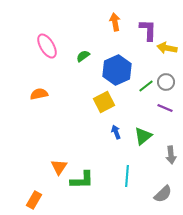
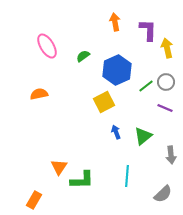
yellow arrow: rotated 66 degrees clockwise
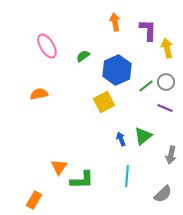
blue arrow: moved 5 px right, 7 px down
gray arrow: rotated 18 degrees clockwise
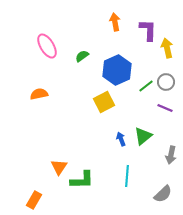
green semicircle: moved 1 px left
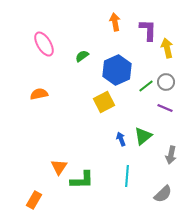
pink ellipse: moved 3 px left, 2 px up
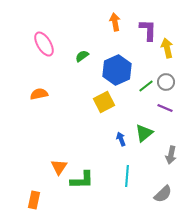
green triangle: moved 1 px right, 3 px up
orange rectangle: rotated 18 degrees counterclockwise
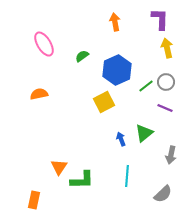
purple L-shape: moved 12 px right, 11 px up
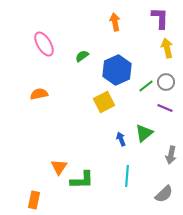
purple L-shape: moved 1 px up
gray semicircle: moved 1 px right
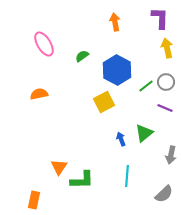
blue hexagon: rotated 8 degrees counterclockwise
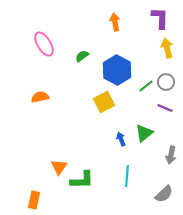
orange semicircle: moved 1 px right, 3 px down
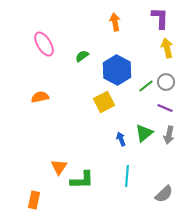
gray arrow: moved 2 px left, 20 px up
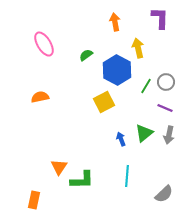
yellow arrow: moved 29 px left
green semicircle: moved 4 px right, 1 px up
green line: rotated 21 degrees counterclockwise
